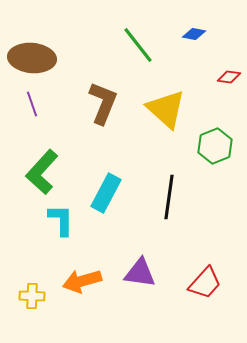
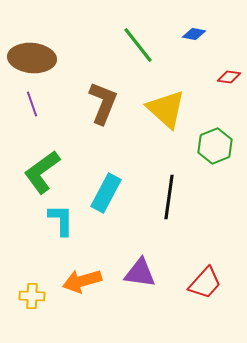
green L-shape: rotated 12 degrees clockwise
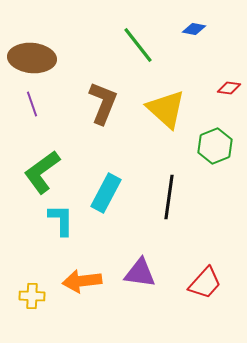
blue diamond: moved 5 px up
red diamond: moved 11 px down
orange arrow: rotated 9 degrees clockwise
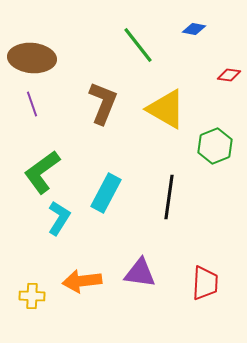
red diamond: moved 13 px up
yellow triangle: rotated 12 degrees counterclockwise
cyan L-shape: moved 2 px left, 2 px up; rotated 32 degrees clockwise
red trapezoid: rotated 39 degrees counterclockwise
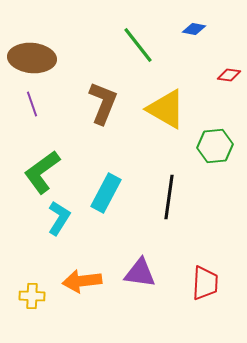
green hexagon: rotated 16 degrees clockwise
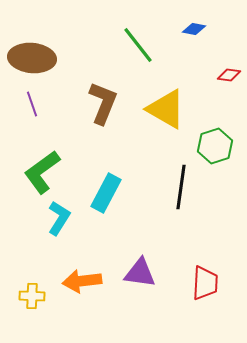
green hexagon: rotated 12 degrees counterclockwise
black line: moved 12 px right, 10 px up
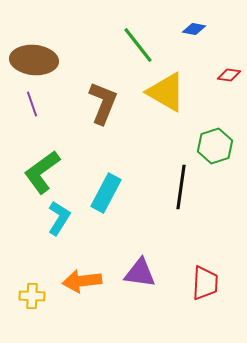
brown ellipse: moved 2 px right, 2 px down
yellow triangle: moved 17 px up
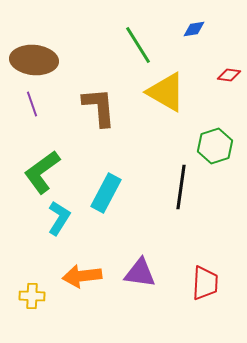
blue diamond: rotated 20 degrees counterclockwise
green line: rotated 6 degrees clockwise
brown L-shape: moved 4 px left, 4 px down; rotated 27 degrees counterclockwise
orange arrow: moved 5 px up
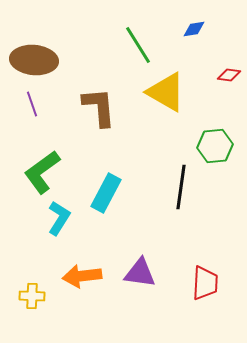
green hexagon: rotated 12 degrees clockwise
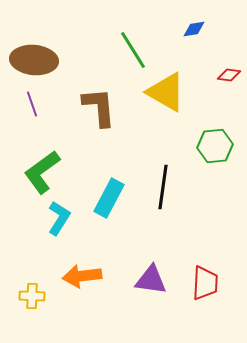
green line: moved 5 px left, 5 px down
black line: moved 18 px left
cyan rectangle: moved 3 px right, 5 px down
purple triangle: moved 11 px right, 7 px down
